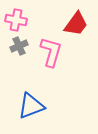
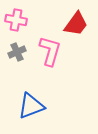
gray cross: moved 2 px left, 6 px down
pink L-shape: moved 1 px left, 1 px up
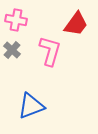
gray cross: moved 5 px left, 2 px up; rotated 24 degrees counterclockwise
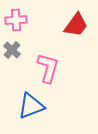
pink cross: rotated 15 degrees counterclockwise
red trapezoid: moved 1 px down
pink L-shape: moved 2 px left, 17 px down
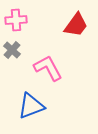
pink L-shape: rotated 44 degrees counterclockwise
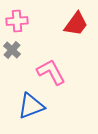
pink cross: moved 1 px right, 1 px down
red trapezoid: moved 1 px up
pink L-shape: moved 3 px right, 4 px down
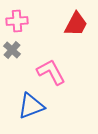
red trapezoid: rotated 8 degrees counterclockwise
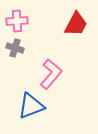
gray cross: moved 3 px right, 2 px up; rotated 24 degrees counterclockwise
pink L-shape: moved 2 px down; rotated 68 degrees clockwise
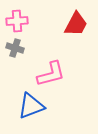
pink L-shape: rotated 36 degrees clockwise
